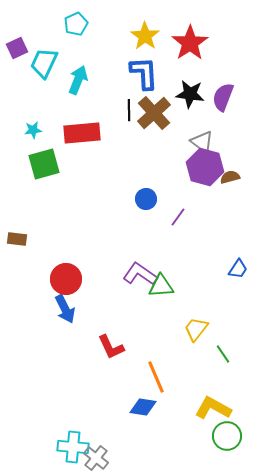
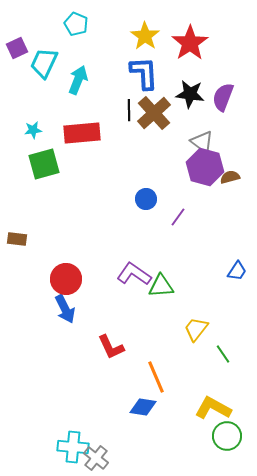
cyan pentagon: rotated 25 degrees counterclockwise
blue trapezoid: moved 1 px left, 2 px down
purple L-shape: moved 6 px left
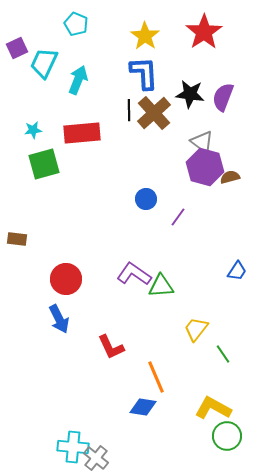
red star: moved 14 px right, 11 px up
blue arrow: moved 6 px left, 10 px down
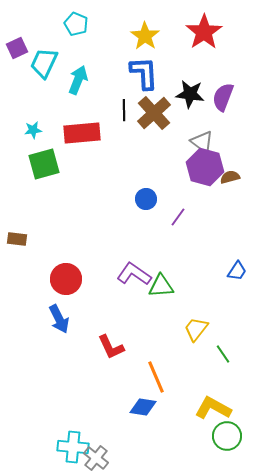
black line: moved 5 px left
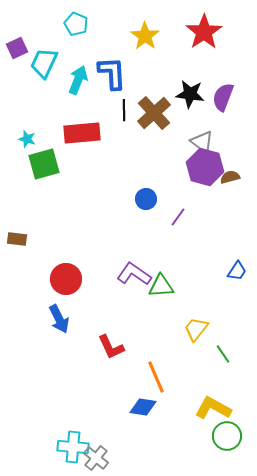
blue L-shape: moved 32 px left
cyan star: moved 6 px left, 9 px down; rotated 24 degrees clockwise
